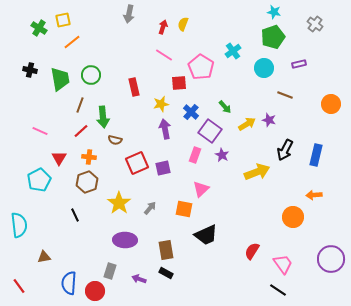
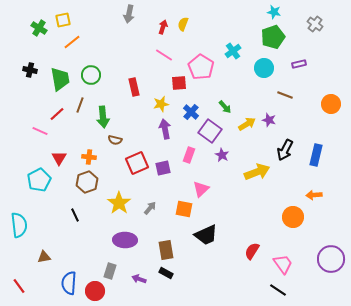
red line at (81, 131): moved 24 px left, 17 px up
pink rectangle at (195, 155): moved 6 px left
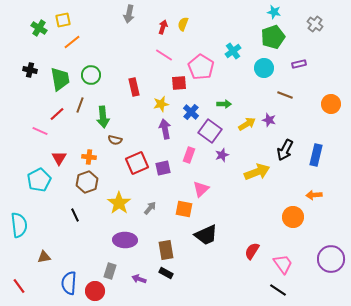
green arrow at (225, 107): moved 1 px left, 3 px up; rotated 48 degrees counterclockwise
purple star at (222, 155): rotated 24 degrees clockwise
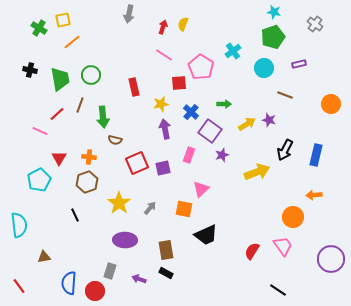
pink trapezoid at (283, 264): moved 18 px up
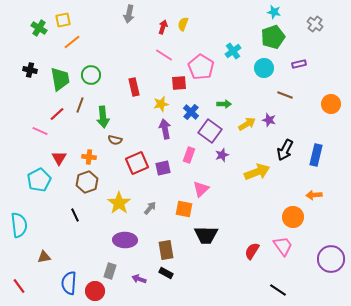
black trapezoid at (206, 235): rotated 25 degrees clockwise
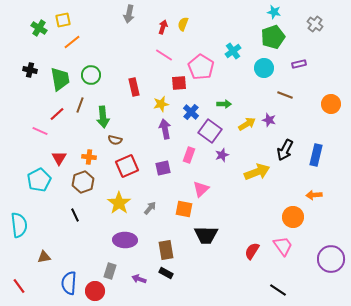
red square at (137, 163): moved 10 px left, 3 px down
brown hexagon at (87, 182): moved 4 px left
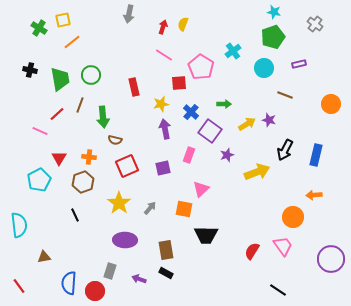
purple star at (222, 155): moved 5 px right
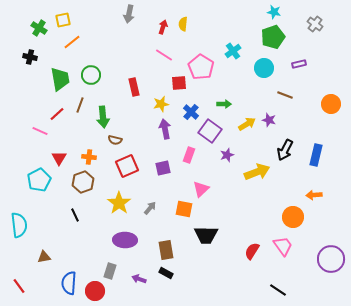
yellow semicircle at (183, 24): rotated 16 degrees counterclockwise
black cross at (30, 70): moved 13 px up
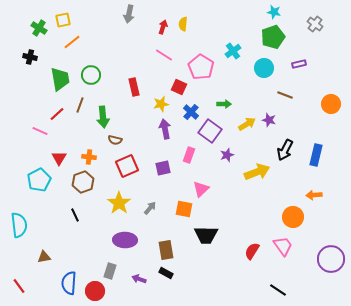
red square at (179, 83): moved 4 px down; rotated 28 degrees clockwise
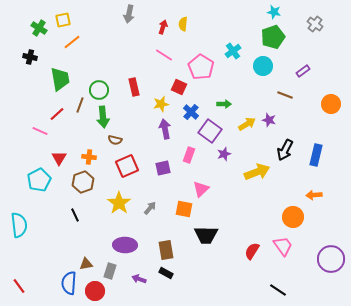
purple rectangle at (299, 64): moved 4 px right, 7 px down; rotated 24 degrees counterclockwise
cyan circle at (264, 68): moved 1 px left, 2 px up
green circle at (91, 75): moved 8 px right, 15 px down
purple star at (227, 155): moved 3 px left, 1 px up
purple ellipse at (125, 240): moved 5 px down
brown triangle at (44, 257): moved 42 px right, 7 px down
